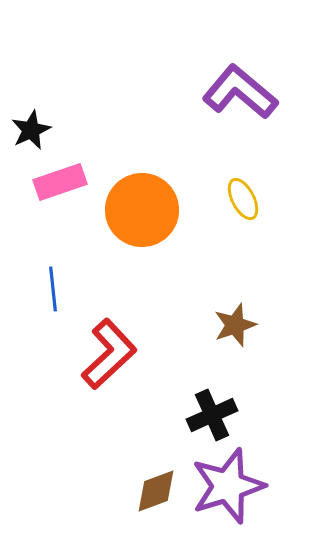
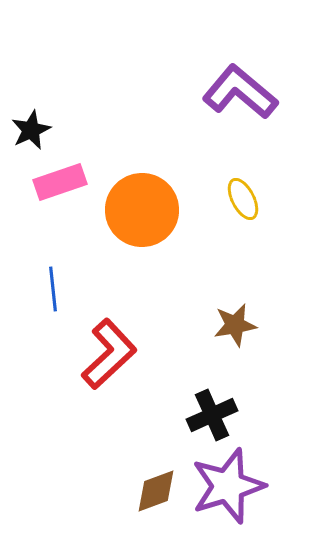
brown star: rotated 9 degrees clockwise
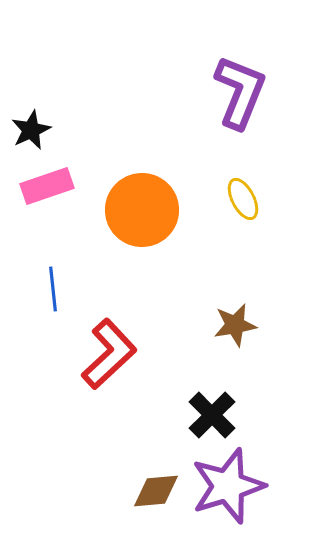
purple L-shape: rotated 72 degrees clockwise
pink rectangle: moved 13 px left, 4 px down
black cross: rotated 21 degrees counterclockwise
brown diamond: rotated 15 degrees clockwise
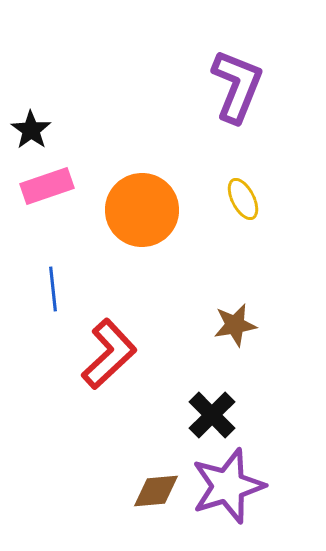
purple L-shape: moved 3 px left, 6 px up
black star: rotated 12 degrees counterclockwise
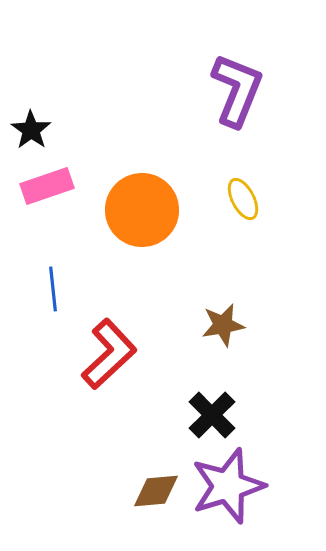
purple L-shape: moved 4 px down
brown star: moved 12 px left
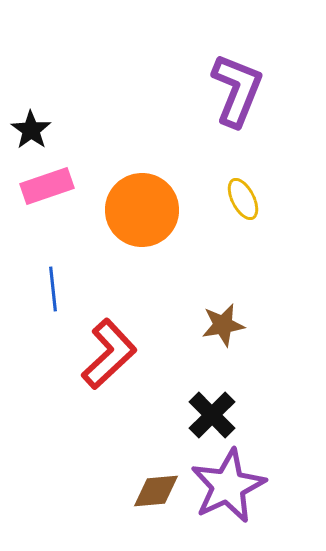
purple star: rotated 8 degrees counterclockwise
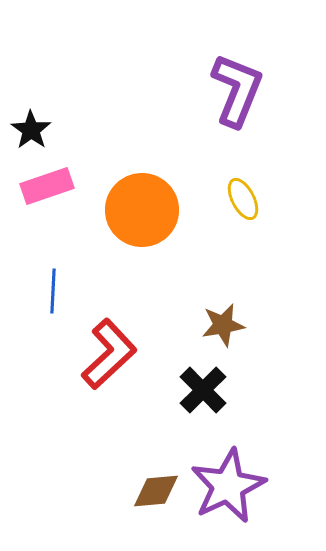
blue line: moved 2 px down; rotated 9 degrees clockwise
black cross: moved 9 px left, 25 px up
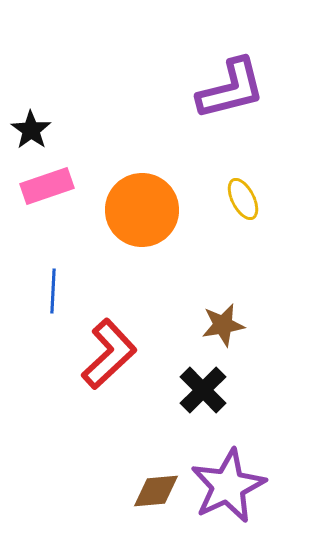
purple L-shape: moved 6 px left, 1 px up; rotated 54 degrees clockwise
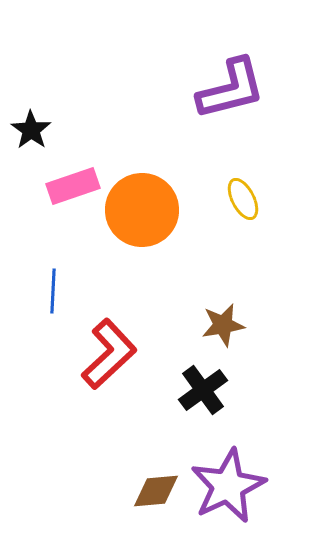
pink rectangle: moved 26 px right
black cross: rotated 9 degrees clockwise
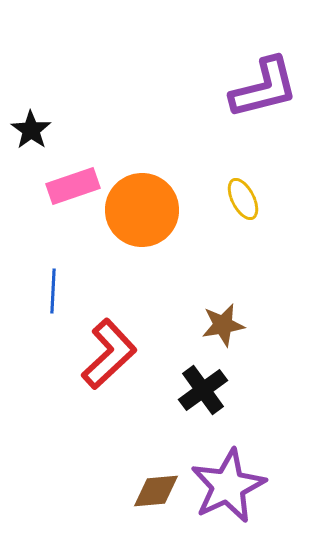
purple L-shape: moved 33 px right, 1 px up
